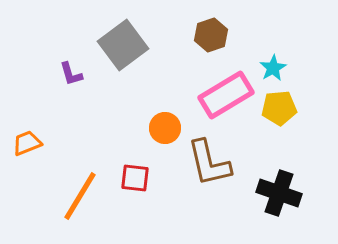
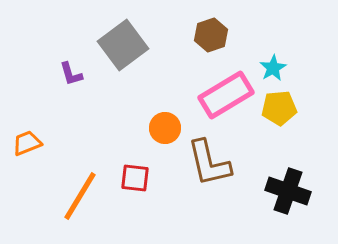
black cross: moved 9 px right, 2 px up
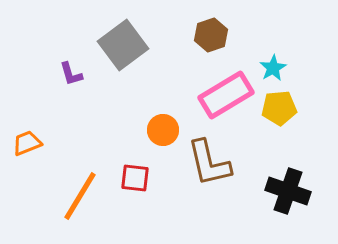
orange circle: moved 2 px left, 2 px down
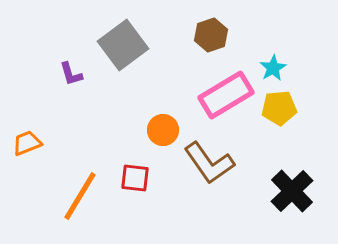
brown L-shape: rotated 22 degrees counterclockwise
black cross: moved 4 px right; rotated 27 degrees clockwise
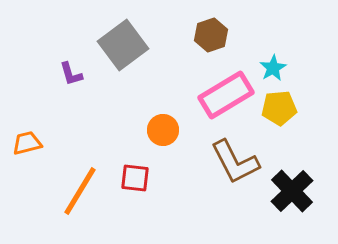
orange trapezoid: rotated 8 degrees clockwise
brown L-shape: moved 26 px right, 1 px up; rotated 8 degrees clockwise
orange line: moved 5 px up
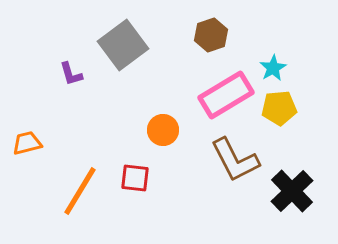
brown L-shape: moved 2 px up
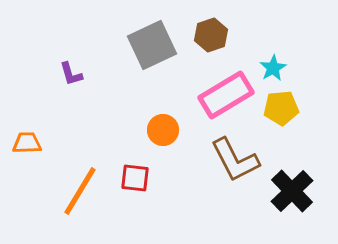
gray square: moved 29 px right; rotated 12 degrees clockwise
yellow pentagon: moved 2 px right
orange trapezoid: rotated 12 degrees clockwise
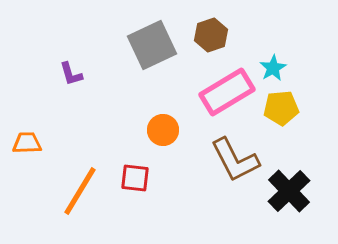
pink rectangle: moved 1 px right, 3 px up
black cross: moved 3 px left
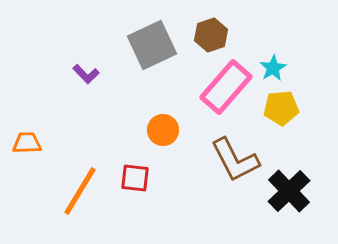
purple L-shape: moved 15 px right; rotated 28 degrees counterclockwise
pink rectangle: moved 1 px left, 5 px up; rotated 18 degrees counterclockwise
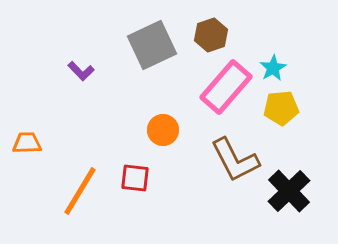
purple L-shape: moved 5 px left, 3 px up
